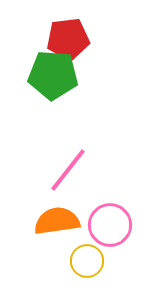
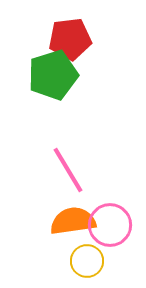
red pentagon: moved 2 px right
green pentagon: rotated 21 degrees counterclockwise
pink line: rotated 69 degrees counterclockwise
orange semicircle: moved 16 px right
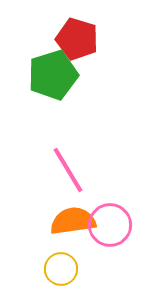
red pentagon: moved 7 px right; rotated 24 degrees clockwise
yellow circle: moved 26 px left, 8 px down
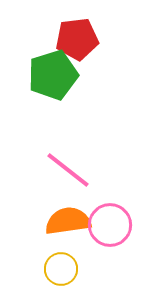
red pentagon: rotated 24 degrees counterclockwise
pink line: rotated 21 degrees counterclockwise
orange semicircle: moved 5 px left
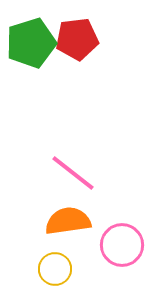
green pentagon: moved 22 px left, 32 px up
pink line: moved 5 px right, 3 px down
pink circle: moved 12 px right, 20 px down
yellow circle: moved 6 px left
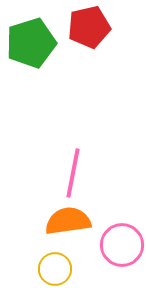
red pentagon: moved 12 px right, 12 px up; rotated 6 degrees counterclockwise
pink line: rotated 63 degrees clockwise
